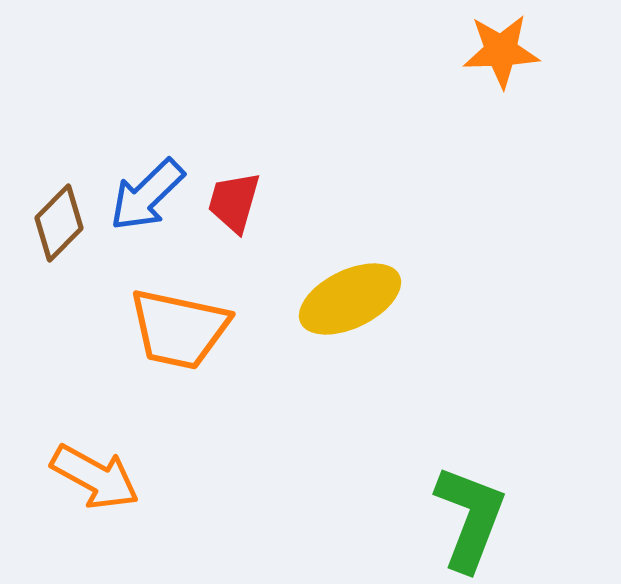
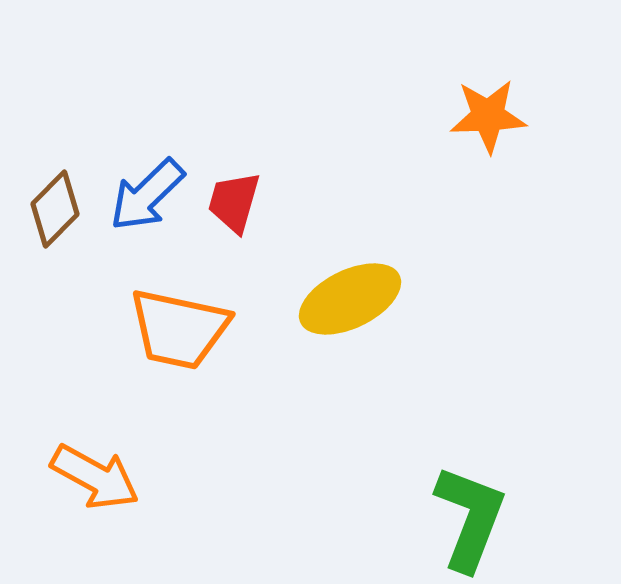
orange star: moved 13 px left, 65 px down
brown diamond: moved 4 px left, 14 px up
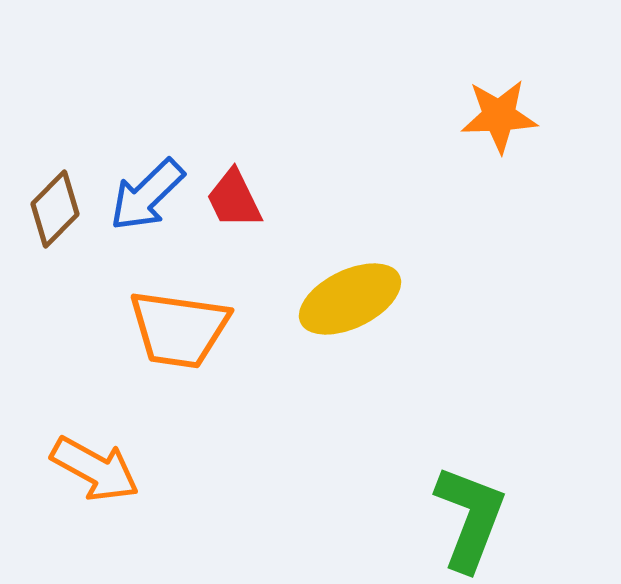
orange star: moved 11 px right
red trapezoid: moved 3 px up; rotated 42 degrees counterclockwise
orange trapezoid: rotated 4 degrees counterclockwise
orange arrow: moved 8 px up
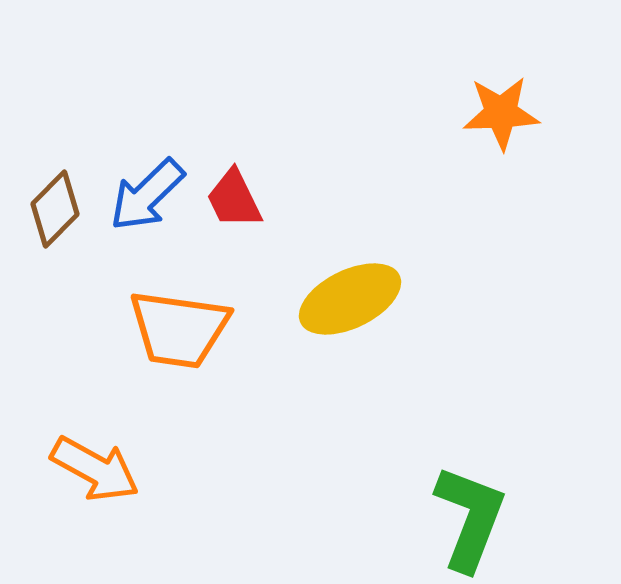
orange star: moved 2 px right, 3 px up
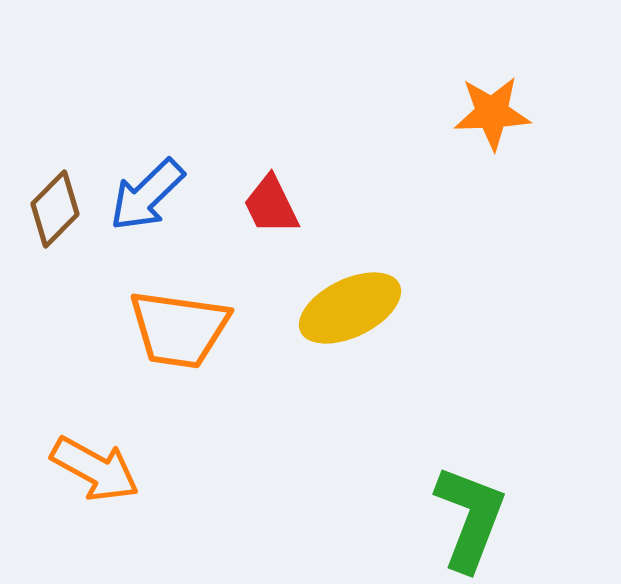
orange star: moved 9 px left
red trapezoid: moved 37 px right, 6 px down
yellow ellipse: moved 9 px down
